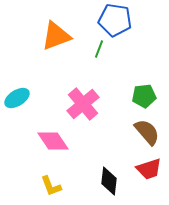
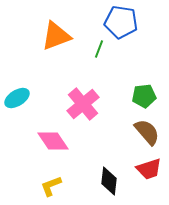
blue pentagon: moved 6 px right, 2 px down
yellow L-shape: rotated 90 degrees clockwise
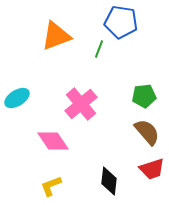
pink cross: moved 2 px left
red trapezoid: moved 3 px right
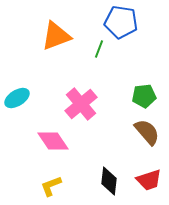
red trapezoid: moved 3 px left, 11 px down
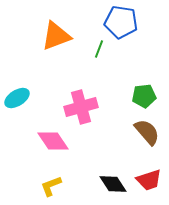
pink cross: moved 3 px down; rotated 24 degrees clockwise
black diamond: moved 4 px right, 3 px down; rotated 40 degrees counterclockwise
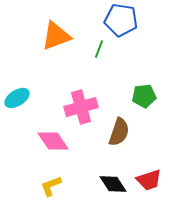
blue pentagon: moved 2 px up
brown semicircle: moved 28 px left; rotated 60 degrees clockwise
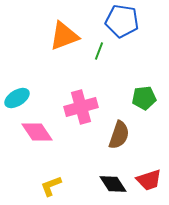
blue pentagon: moved 1 px right, 1 px down
orange triangle: moved 8 px right
green line: moved 2 px down
green pentagon: moved 2 px down
brown semicircle: moved 3 px down
pink diamond: moved 16 px left, 9 px up
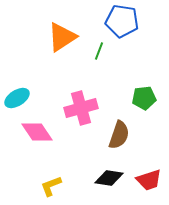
orange triangle: moved 2 px left, 1 px down; rotated 12 degrees counterclockwise
pink cross: moved 1 px down
black diamond: moved 4 px left, 6 px up; rotated 48 degrees counterclockwise
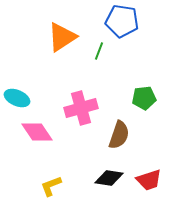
cyan ellipse: rotated 55 degrees clockwise
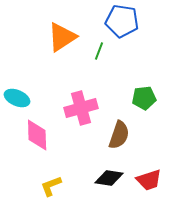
pink diamond: moved 3 px down; rotated 32 degrees clockwise
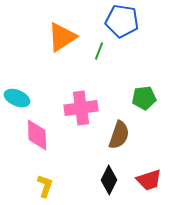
pink cross: rotated 8 degrees clockwise
black diamond: moved 2 px down; rotated 72 degrees counterclockwise
yellow L-shape: moved 6 px left; rotated 130 degrees clockwise
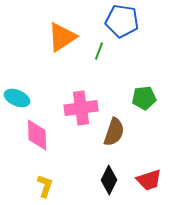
brown semicircle: moved 5 px left, 3 px up
